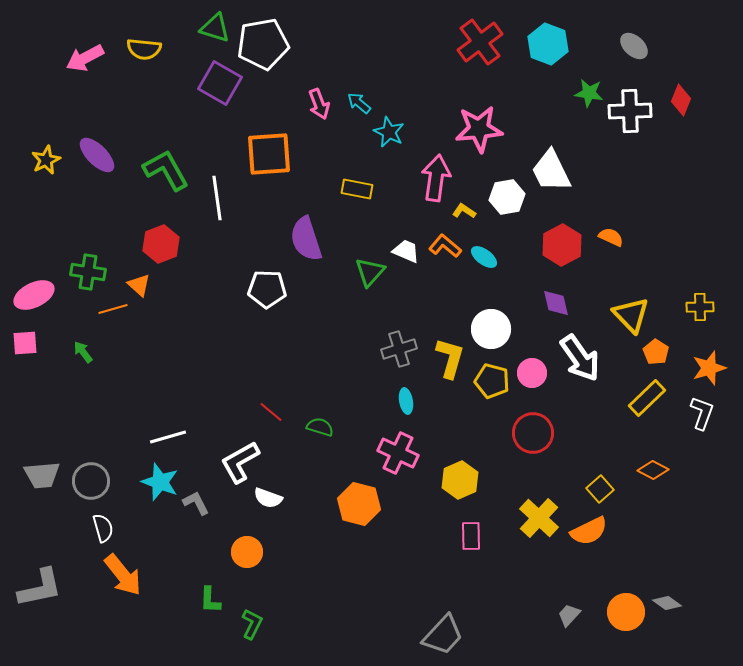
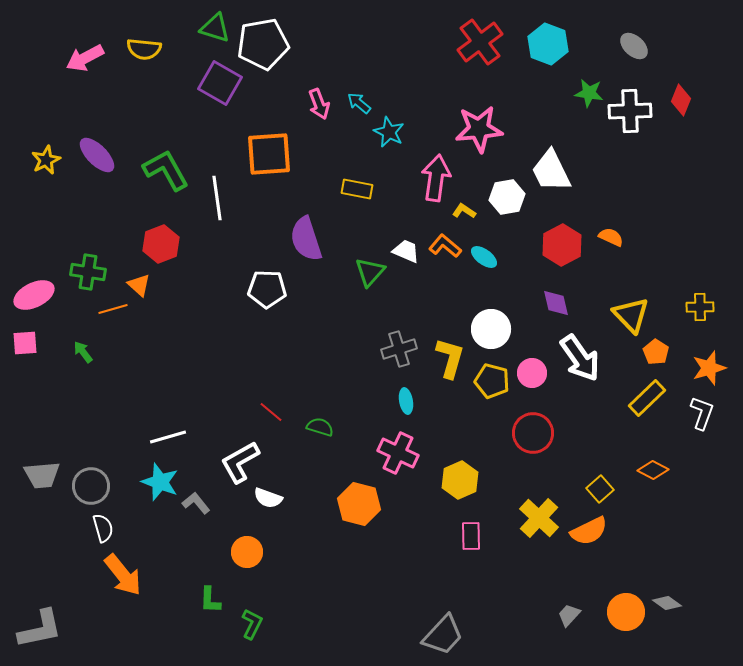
gray circle at (91, 481): moved 5 px down
gray L-shape at (196, 503): rotated 12 degrees counterclockwise
gray L-shape at (40, 588): moved 41 px down
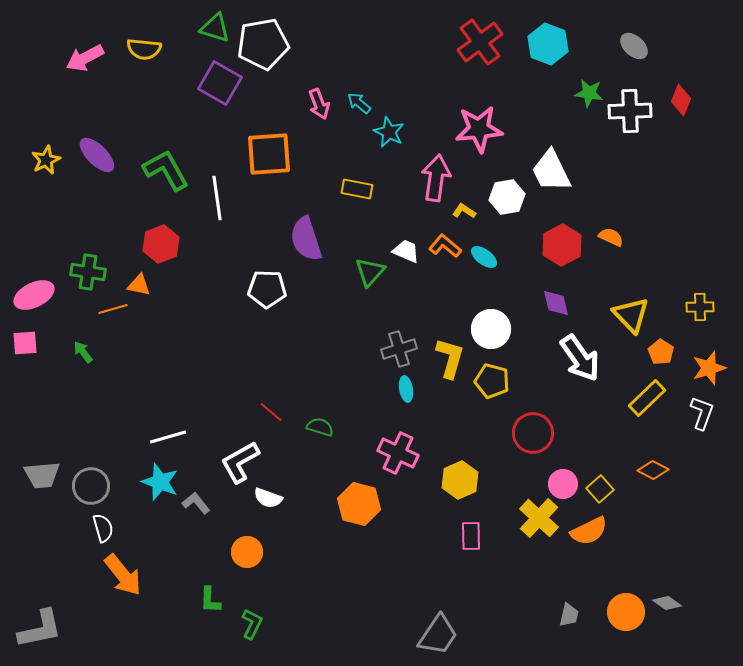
orange triangle at (139, 285): rotated 30 degrees counterclockwise
orange pentagon at (656, 352): moved 5 px right
pink circle at (532, 373): moved 31 px right, 111 px down
cyan ellipse at (406, 401): moved 12 px up
gray trapezoid at (569, 615): rotated 150 degrees clockwise
gray trapezoid at (443, 635): moved 5 px left; rotated 9 degrees counterclockwise
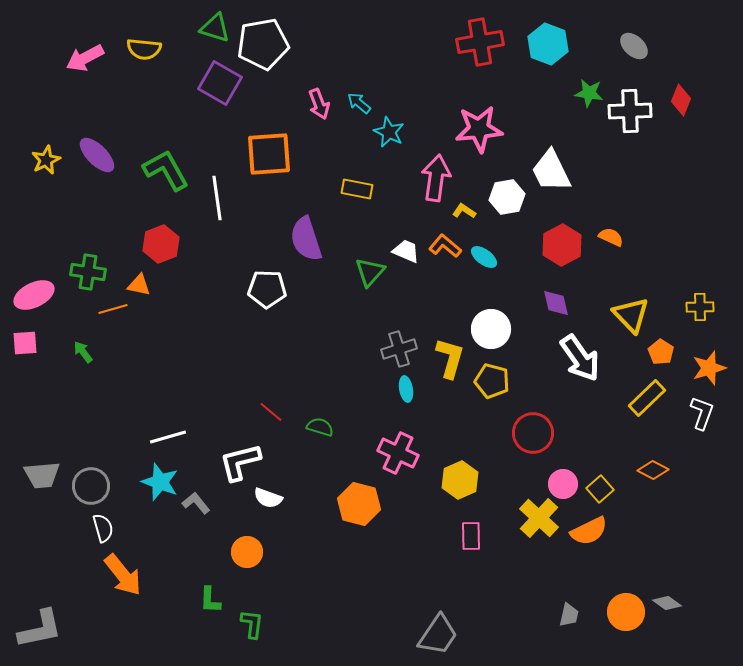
red cross at (480, 42): rotated 27 degrees clockwise
white L-shape at (240, 462): rotated 15 degrees clockwise
green L-shape at (252, 624): rotated 20 degrees counterclockwise
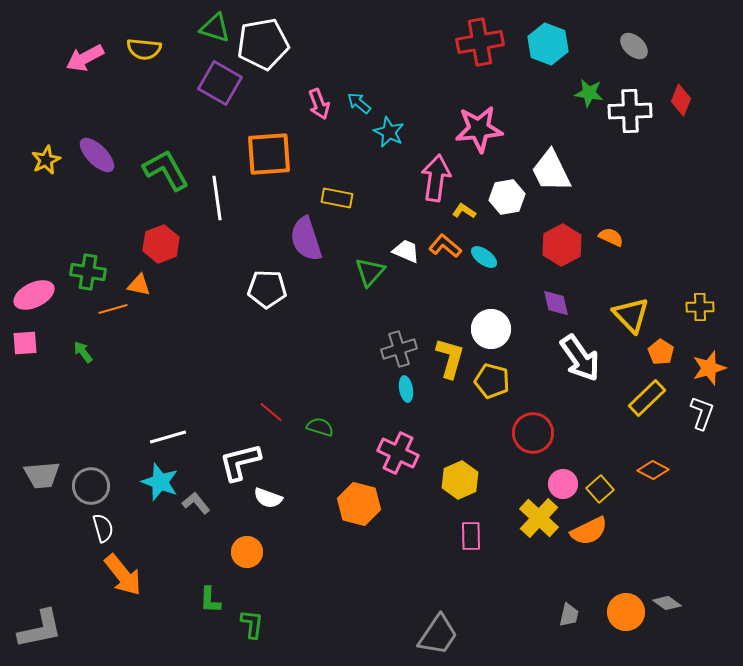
yellow rectangle at (357, 189): moved 20 px left, 9 px down
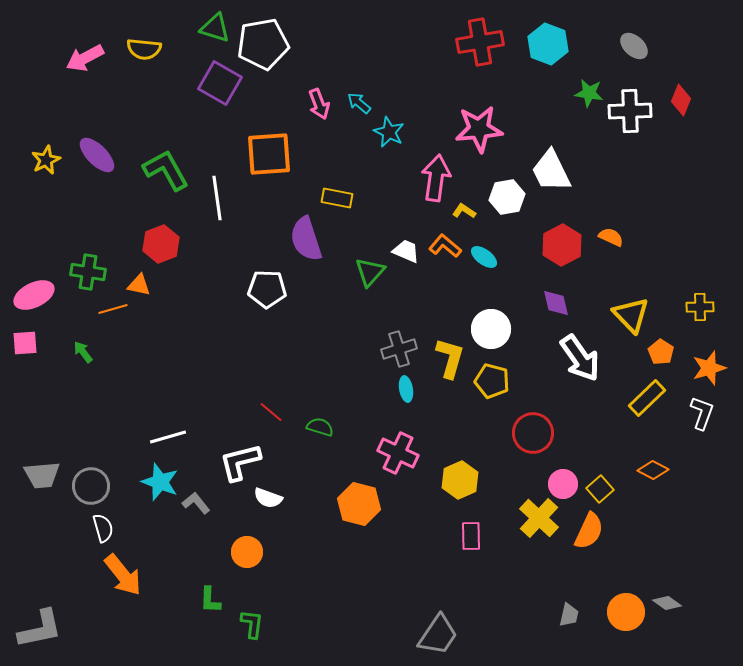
orange semicircle at (589, 531): rotated 39 degrees counterclockwise
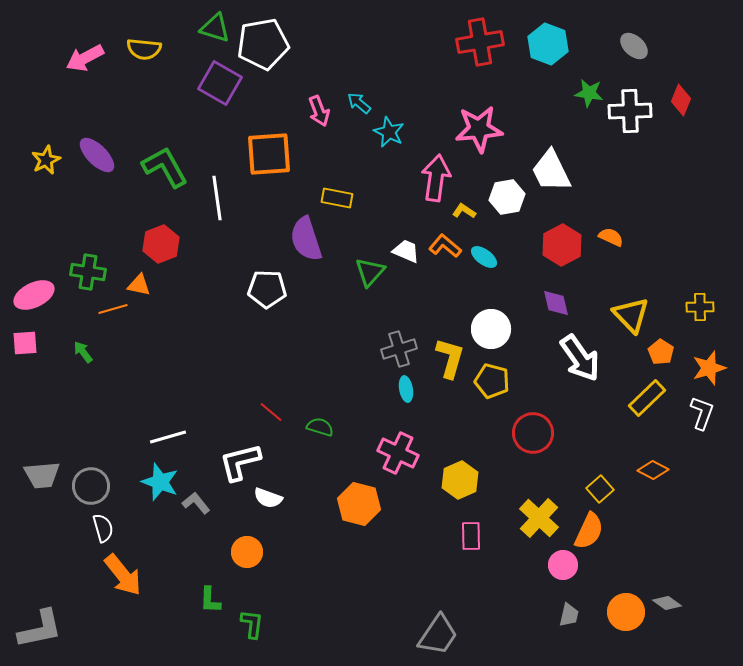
pink arrow at (319, 104): moved 7 px down
green L-shape at (166, 170): moved 1 px left, 3 px up
pink circle at (563, 484): moved 81 px down
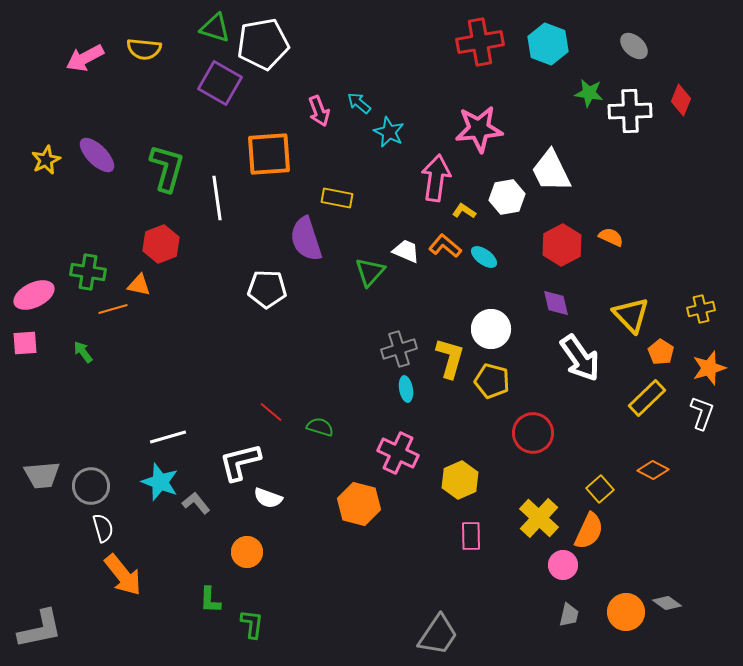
green L-shape at (165, 167): moved 2 px right, 1 px down; rotated 45 degrees clockwise
yellow cross at (700, 307): moved 1 px right, 2 px down; rotated 12 degrees counterclockwise
